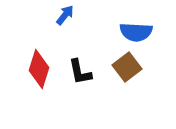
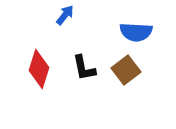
brown square: moved 1 px left, 3 px down
black L-shape: moved 4 px right, 4 px up
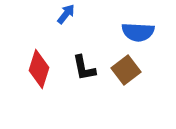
blue arrow: moved 1 px right, 1 px up
blue semicircle: moved 2 px right
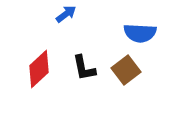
blue arrow: rotated 15 degrees clockwise
blue semicircle: moved 2 px right, 1 px down
red diamond: rotated 30 degrees clockwise
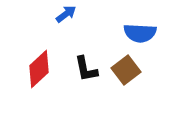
black L-shape: moved 2 px right, 1 px down
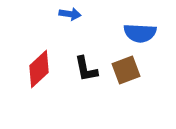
blue arrow: moved 4 px right; rotated 45 degrees clockwise
brown square: rotated 16 degrees clockwise
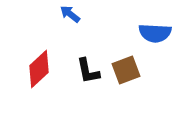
blue arrow: rotated 150 degrees counterclockwise
blue semicircle: moved 15 px right
black L-shape: moved 2 px right, 2 px down
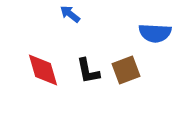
red diamond: moved 4 px right, 1 px down; rotated 63 degrees counterclockwise
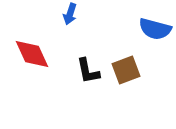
blue arrow: rotated 110 degrees counterclockwise
blue semicircle: moved 4 px up; rotated 12 degrees clockwise
red diamond: moved 11 px left, 16 px up; rotated 9 degrees counterclockwise
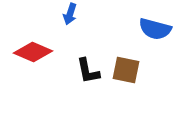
red diamond: moved 1 px right, 2 px up; rotated 42 degrees counterclockwise
brown square: rotated 32 degrees clockwise
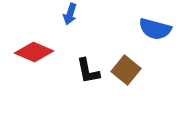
red diamond: moved 1 px right
brown square: rotated 28 degrees clockwise
